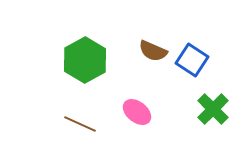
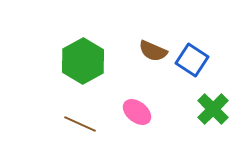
green hexagon: moved 2 px left, 1 px down
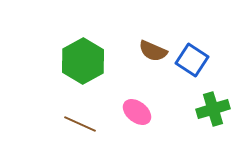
green cross: rotated 28 degrees clockwise
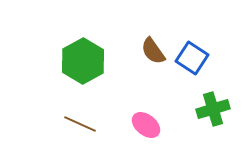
brown semicircle: rotated 32 degrees clockwise
blue square: moved 2 px up
pink ellipse: moved 9 px right, 13 px down
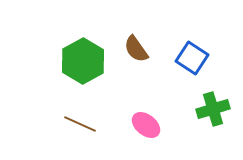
brown semicircle: moved 17 px left, 2 px up
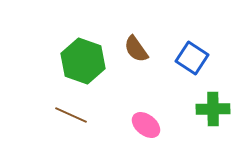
green hexagon: rotated 12 degrees counterclockwise
green cross: rotated 16 degrees clockwise
brown line: moved 9 px left, 9 px up
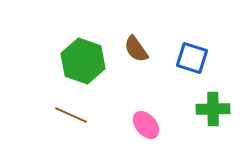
blue square: rotated 16 degrees counterclockwise
pink ellipse: rotated 12 degrees clockwise
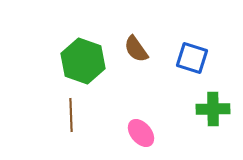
brown line: rotated 64 degrees clockwise
pink ellipse: moved 5 px left, 8 px down
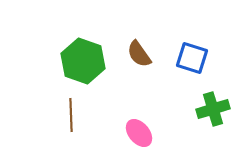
brown semicircle: moved 3 px right, 5 px down
green cross: rotated 16 degrees counterclockwise
pink ellipse: moved 2 px left
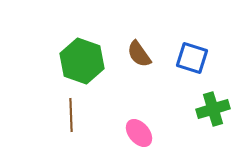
green hexagon: moved 1 px left
